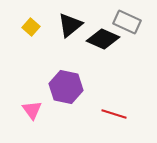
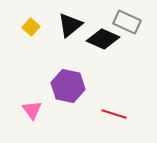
purple hexagon: moved 2 px right, 1 px up
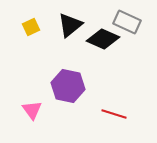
yellow square: rotated 24 degrees clockwise
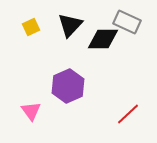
black triangle: rotated 8 degrees counterclockwise
black diamond: rotated 24 degrees counterclockwise
purple hexagon: rotated 24 degrees clockwise
pink triangle: moved 1 px left, 1 px down
red line: moved 14 px right; rotated 60 degrees counterclockwise
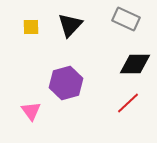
gray rectangle: moved 1 px left, 3 px up
yellow square: rotated 24 degrees clockwise
black diamond: moved 32 px right, 25 px down
purple hexagon: moved 2 px left, 3 px up; rotated 8 degrees clockwise
red line: moved 11 px up
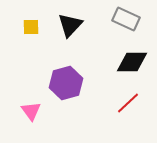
black diamond: moved 3 px left, 2 px up
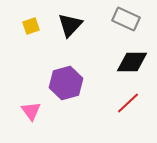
yellow square: moved 1 px up; rotated 18 degrees counterclockwise
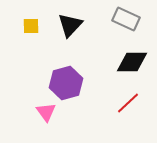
yellow square: rotated 18 degrees clockwise
pink triangle: moved 15 px right, 1 px down
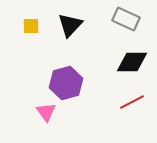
red line: moved 4 px right, 1 px up; rotated 15 degrees clockwise
